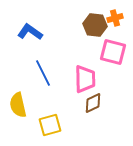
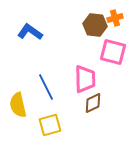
blue line: moved 3 px right, 14 px down
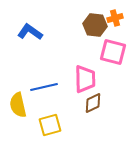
blue line: moved 2 px left; rotated 76 degrees counterclockwise
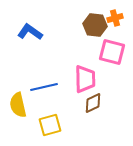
pink square: moved 1 px left
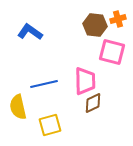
orange cross: moved 3 px right, 1 px down
pink trapezoid: moved 2 px down
blue line: moved 3 px up
yellow semicircle: moved 2 px down
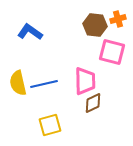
yellow semicircle: moved 24 px up
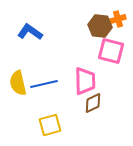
brown hexagon: moved 5 px right, 1 px down
pink square: moved 1 px left, 1 px up
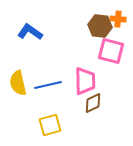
orange cross: rotated 21 degrees clockwise
blue line: moved 4 px right, 1 px down
